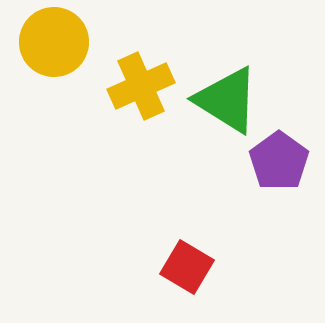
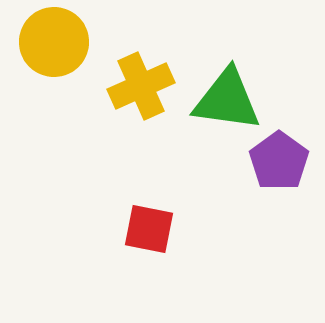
green triangle: rotated 24 degrees counterclockwise
red square: moved 38 px left, 38 px up; rotated 20 degrees counterclockwise
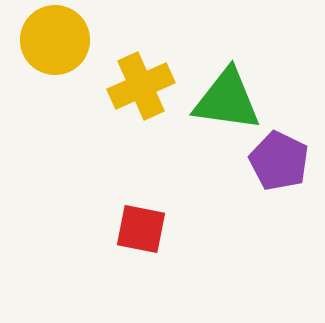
yellow circle: moved 1 px right, 2 px up
purple pentagon: rotated 10 degrees counterclockwise
red square: moved 8 px left
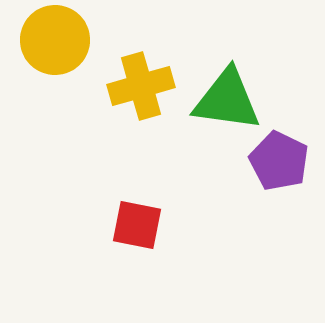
yellow cross: rotated 8 degrees clockwise
red square: moved 4 px left, 4 px up
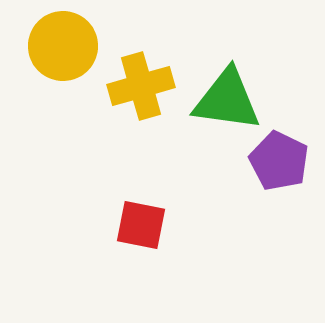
yellow circle: moved 8 px right, 6 px down
red square: moved 4 px right
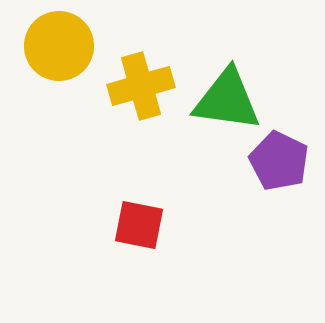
yellow circle: moved 4 px left
red square: moved 2 px left
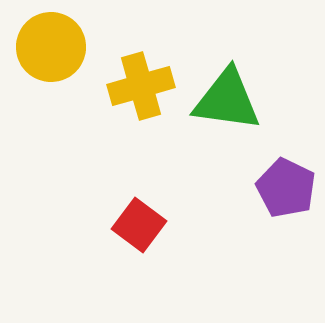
yellow circle: moved 8 px left, 1 px down
purple pentagon: moved 7 px right, 27 px down
red square: rotated 26 degrees clockwise
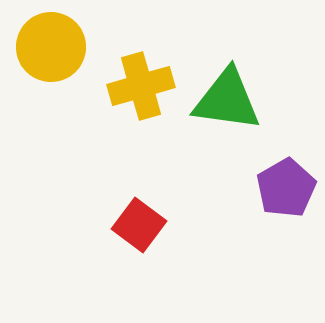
purple pentagon: rotated 16 degrees clockwise
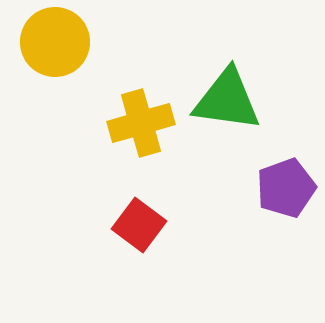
yellow circle: moved 4 px right, 5 px up
yellow cross: moved 37 px down
purple pentagon: rotated 10 degrees clockwise
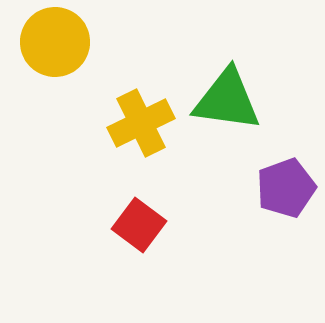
yellow cross: rotated 10 degrees counterclockwise
